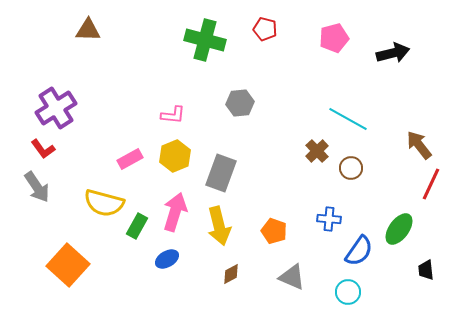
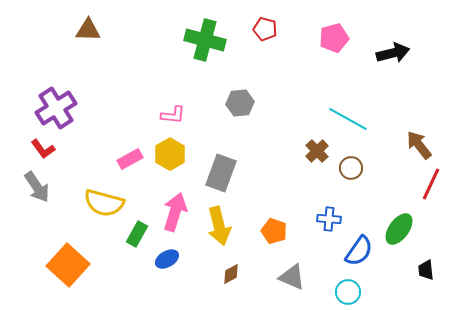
yellow hexagon: moved 5 px left, 2 px up; rotated 8 degrees counterclockwise
green rectangle: moved 8 px down
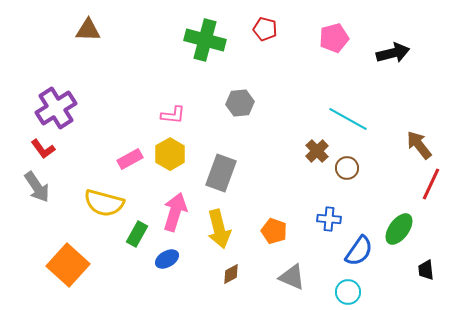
brown circle: moved 4 px left
yellow arrow: moved 3 px down
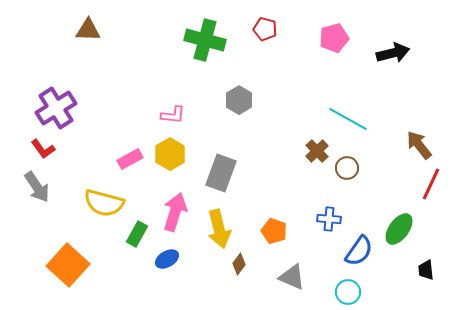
gray hexagon: moved 1 px left, 3 px up; rotated 24 degrees counterclockwise
brown diamond: moved 8 px right, 10 px up; rotated 25 degrees counterclockwise
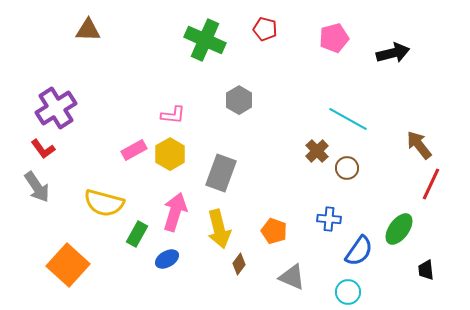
green cross: rotated 9 degrees clockwise
pink rectangle: moved 4 px right, 9 px up
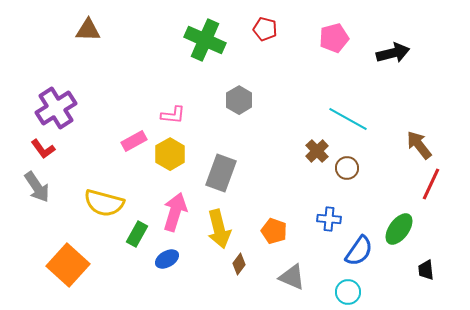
pink rectangle: moved 9 px up
